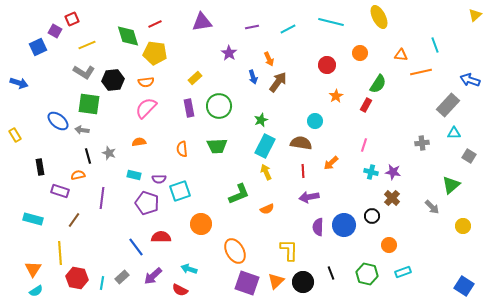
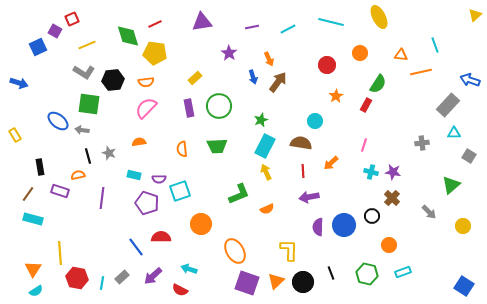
gray arrow at (432, 207): moved 3 px left, 5 px down
brown line at (74, 220): moved 46 px left, 26 px up
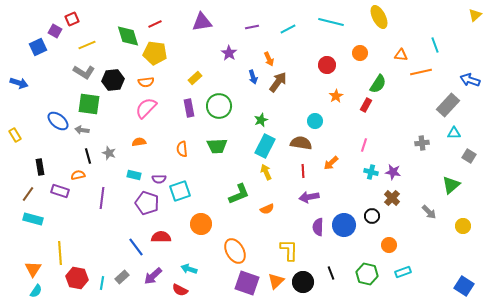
cyan semicircle at (36, 291): rotated 24 degrees counterclockwise
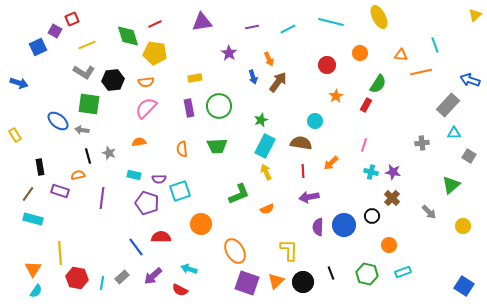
yellow rectangle at (195, 78): rotated 32 degrees clockwise
